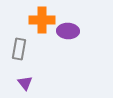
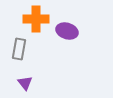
orange cross: moved 6 px left, 1 px up
purple ellipse: moved 1 px left; rotated 15 degrees clockwise
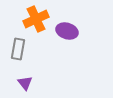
orange cross: rotated 25 degrees counterclockwise
gray rectangle: moved 1 px left
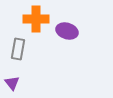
orange cross: rotated 25 degrees clockwise
purple triangle: moved 13 px left
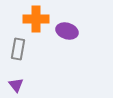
purple triangle: moved 4 px right, 2 px down
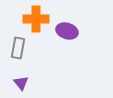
gray rectangle: moved 1 px up
purple triangle: moved 5 px right, 2 px up
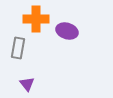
purple triangle: moved 6 px right, 1 px down
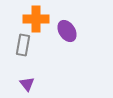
purple ellipse: rotated 40 degrees clockwise
gray rectangle: moved 5 px right, 3 px up
